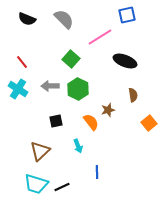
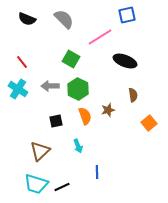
green square: rotated 12 degrees counterclockwise
orange semicircle: moved 6 px left, 6 px up; rotated 18 degrees clockwise
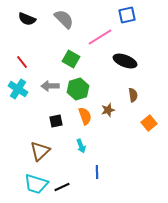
green hexagon: rotated 15 degrees clockwise
cyan arrow: moved 3 px right
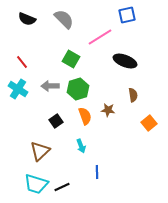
brown star: rotated 24 degrees clockwise
black square: rotated 24 degrees counterclockwise
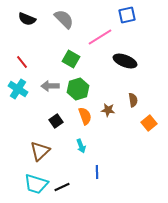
brown semicircle: moved 5 px down
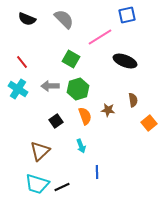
cyan trapezoid: moved 1 px right
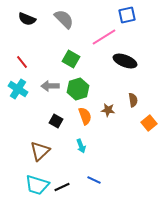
pink line: moved 4 px right
black square: rotated 24 degrees counterclockwise
blue line: moved 3 px left, 8 px down; rotated 64 degrees counterclockwise
cyan trapezoid: moved 1 px down
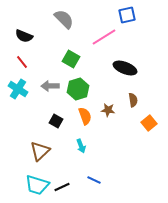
black semicircle: moved 3 px left, 17 px down
black ellipse: moved 7 px down
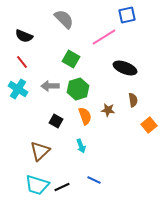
orange square: moved 2 px down
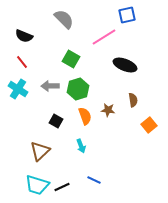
black ellipse: moved 3 px up
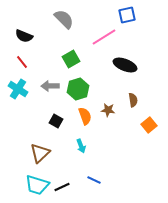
green square: rotated 30 degrees clockwise
brown triangle: moved 2 px down
